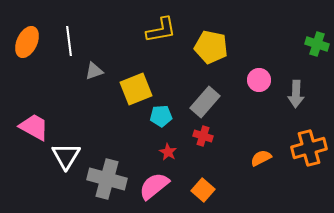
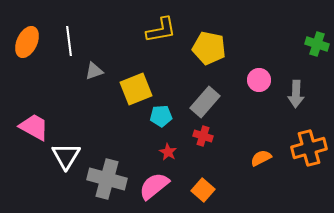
yellow pentagon: moved 2 px left, 1 px down
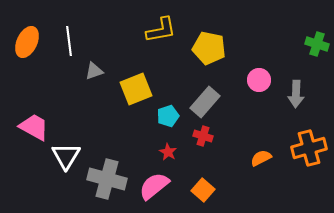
cyan pentagon: moved 7 px right; rotated 15 degrees counterclockwise
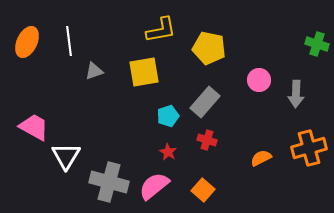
yellow square: moved 8 px right, 17 px up; rotated 12 degrees clockwise
red cross: moved 4 px right, 4 px down
gray cross: moved 2 px right, 3 px down
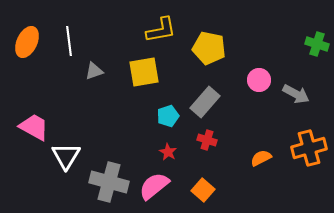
gray arrow: rotated 64 degrees counterclockwise
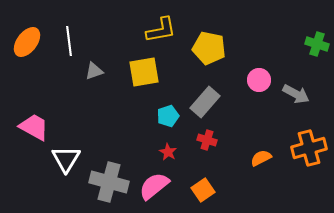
orange ellipse: rotated 12 degrees clockwise
white triangle: moved 3 px down
orange square: rotated 15 degrees clockwise
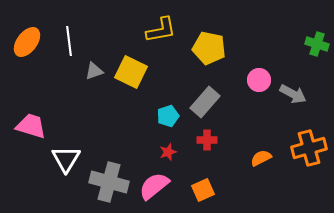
yellow square: moved 13 px left; rotated 36 degrees clockwise
gray arrow: moved 3 px left
pink trapezoid: moved 3 px left, 1 px up; rotated 12 degrees counterclockwise
red cross: rotated 18 degrees counterclockwise
red star: rotated 24 degrees clockwise
orange square: rotated 10 degrees clockwise
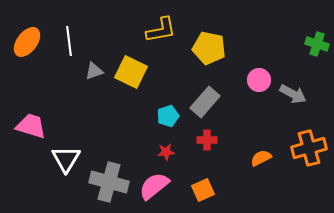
red star: moved 2 px left; rotated 12 degrees clockwise
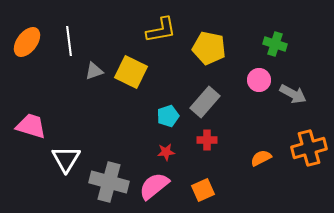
green cross: moved 42 px left
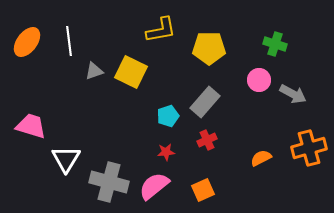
yellow pentagon: rotated 12 degrees counterclockwise
red cross: rotated 24 degrees counterclockwise
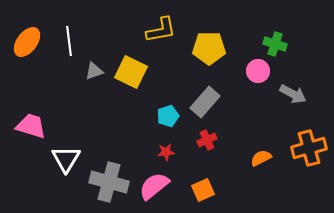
pink circle: moved 1 px left, 9 px up
